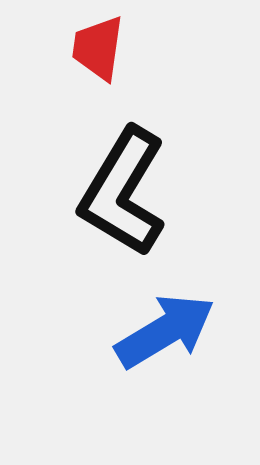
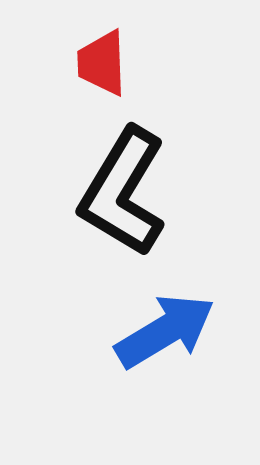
red trapezoid: moved 4 px right, 15 px down; rotated 10 degrees counterclockwise
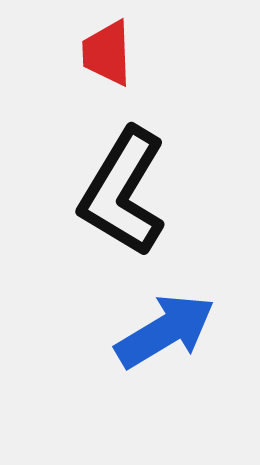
red trapezoid: moved 5 px right, 10 px up
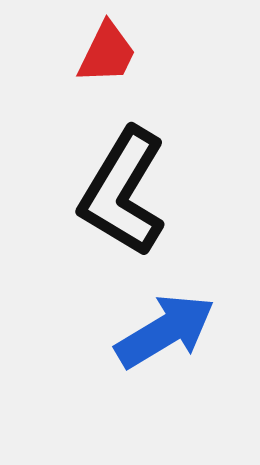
red trapezoid: rotated 152 degrees counterclockwise
